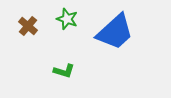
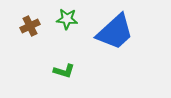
green star: rotated 15 degrees counterclockwise
brown cross: moved 2 px right; rotated 24 degrees clockwise
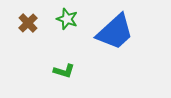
green star: rotated 15 degrees clockwise
brown cross: moved 2 px left, 3 px up; rotated 18 degrees counterclockwise
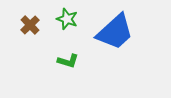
brown cross: moved 2 px right, 2 px down
green L-shape: moved 4 px right, 10 px up
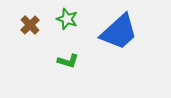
blue trapezoid: moved 4 px right
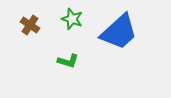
green star: moved 5 px right
brown cross: rotated 12 degrees counterclockwise
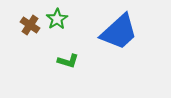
green star: moved 15 px left; rotated 20 degrees clockwise
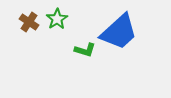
brown cross: moved 1 px left, 3 px up
green L-shape: moved 17 px right, 11 px up
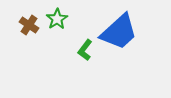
brown cross: moved 3 px down
green L-shape: rotated 110 degrees clockwise
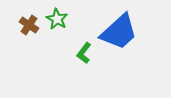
green star: rotated 10 degrees counterclockwise
green L-shape: moved 1 px left, 3 px down
